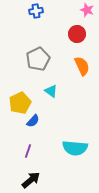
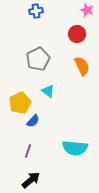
cyan triangle: moved 3 px left
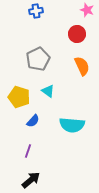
yellow pentagon: moved 1 px left, 6 px up; rotated 30 degrees counterclockwise
cyan semicircle: moved 3 px left, 23 px up
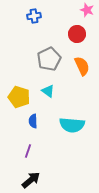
blue cross: moved 2 px left, 5 px down
gray pentagon: moved 11 px right
blue semicircle: rotated 136 degrees clockwise
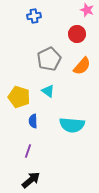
orange semicircle: rotated 66 degrees clockwise
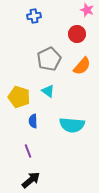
purple line: rotated 40 degrees counterclockwise
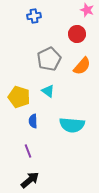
black arrow: moved 1 px left
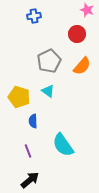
gray pentagon: moved 2 px down
cyan semicircle: moved 9 px left, 20 px down; rotated 50 degrees clockwise
